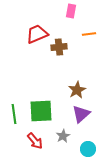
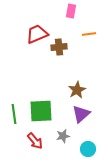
gray star: rotated 16 degrees clockwise
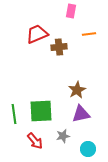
purple triangle: rotated 30 degrees clockwise
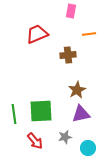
brown cross: moved 9 px right, 8 px down
gray star: moved 2 px right, 1 px down
cyan circle: moved 1 px up
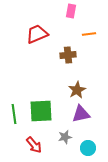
red arrow: moved 1 px left, 4 px down
